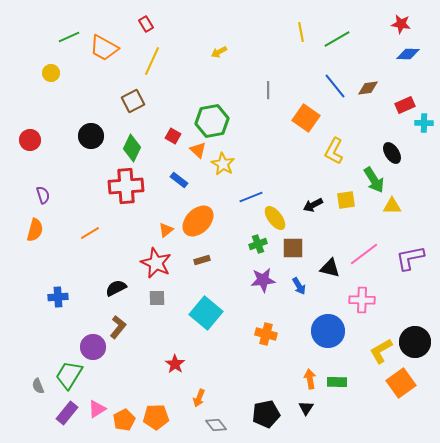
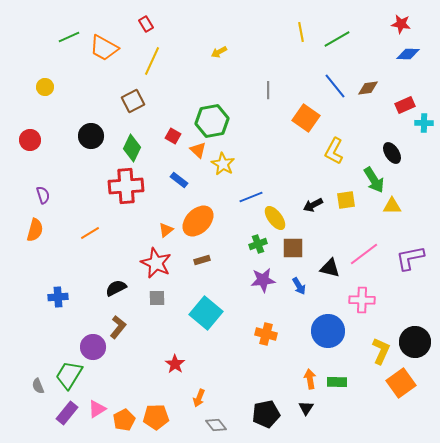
yellow circle at (51, 73): moved 6 px left, 14 px down
yellow L-shape at (381, 351): rotated 144 degrees clockwise
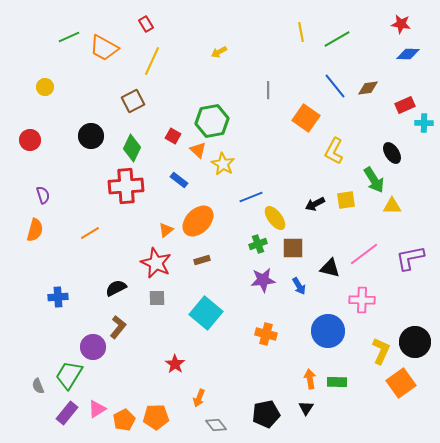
black arrow at (313, 205): moved 2 px right, 1 px up
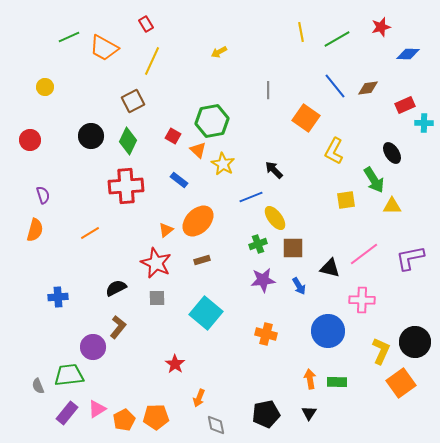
red star at (401, 24): moved 20 px left, 3 px down; rotated 24 degrees counterclockwise
green diamond at (132, 148): moved 4 px left, 7 px up
black arrow at (315, 204): moved 41 px left, 34 px up; rotated 72 degrees clockwise
green trapezoid at (69, 375): rotated 52 degrees clockwise
black triangle at (306, 408): moved 3 px right, 5 px down
gray diamond at (216, 425): rotated 25 degrees clockwise
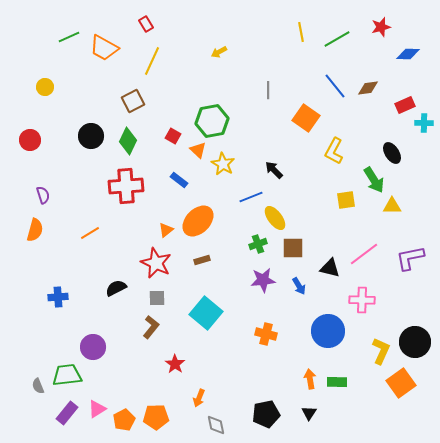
brown L-shape at (118, 327): moved 33 px right
green trapezoid at (69, 375): moved 2 px left
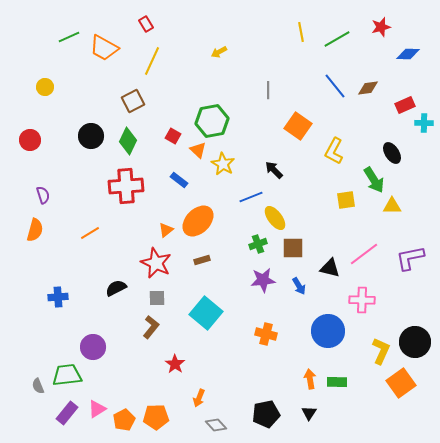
orange square at (306, 118): moved 8 px left, 8 px down
gray diamond at (216, 425): rotated 30 degrees counterclockwise
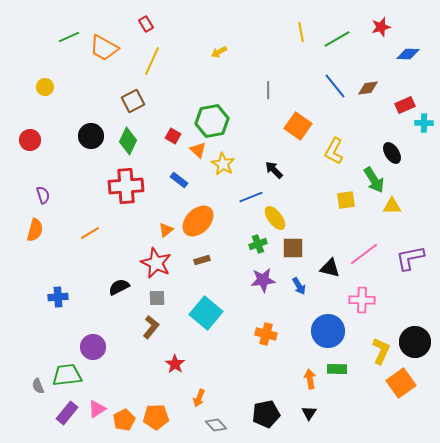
black semicircle at (116, 288): moved 3 px right, 1 px up
green rectangle at (337, 382): moved 13 px up
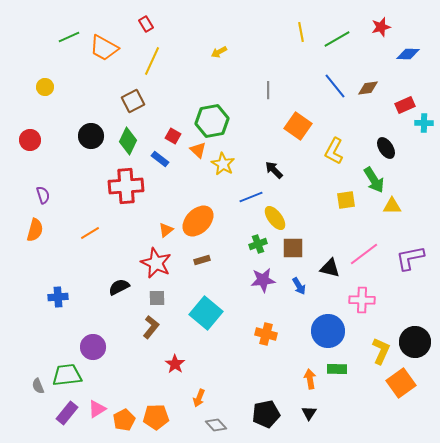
black ellipse at (392, 153): moved 6 px left, 5 px up
blue rectangle at (179, 180): moved 19 px left, 21 px up
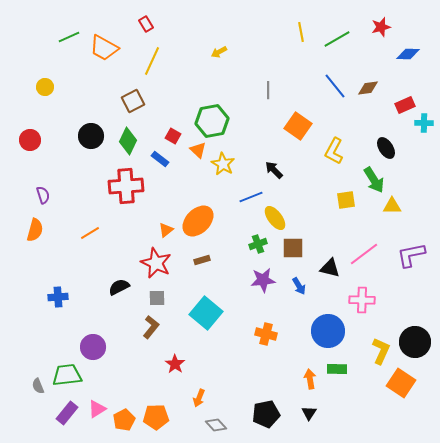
purple L-shape at (410, 258): moved 1 px right, 3 px up
orange square at (401, 383): rotated 20 degrees counterclockwise
